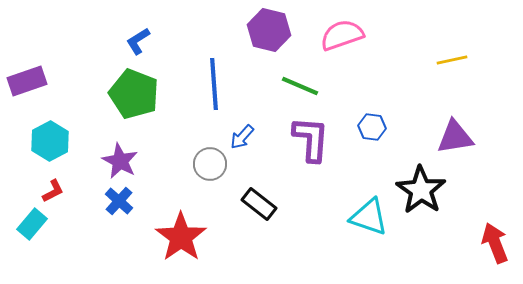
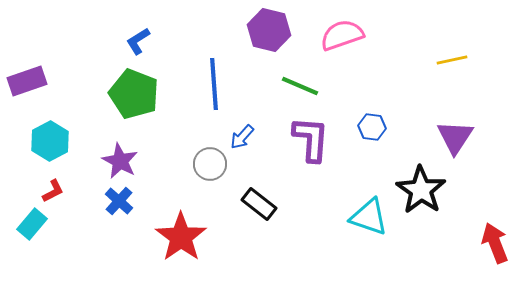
purple triangle: rotated 48 degrees counterclockwise
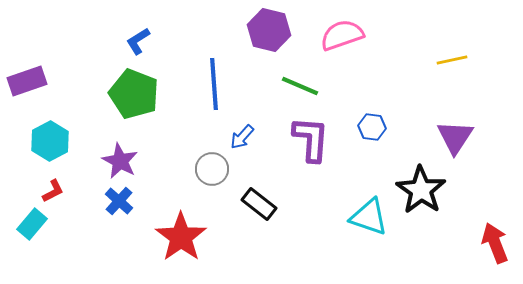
gray circle: moved 2 px right, 5 px down
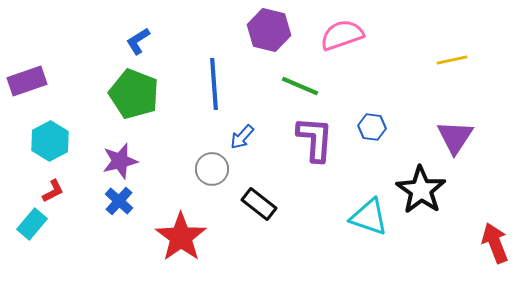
purple L-shape: moved 4 px right
purple star: rotated 30 degrees clockwise
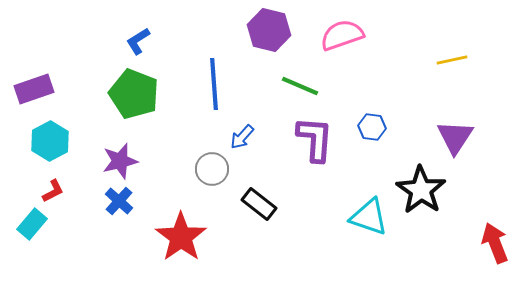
purple rectangle: moved 7 px right, 8 px down
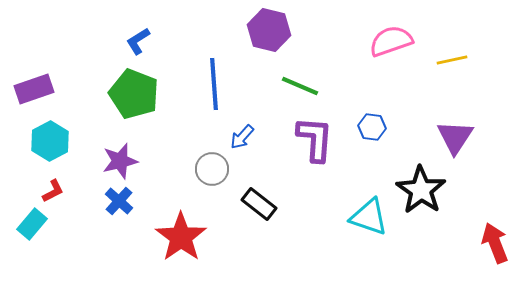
pink semicircle: moved 49 px right, 6 px down
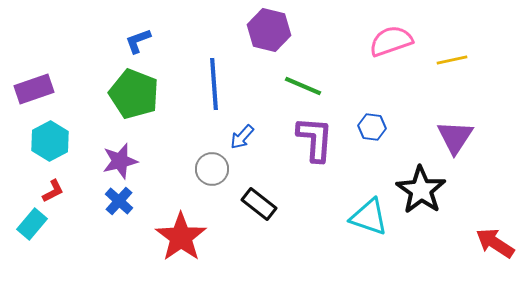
blue L-shape: rotated 12 degrees clockwise
green line: moved 3 px right
red arrow: rotated 36 degrees counterclockwise
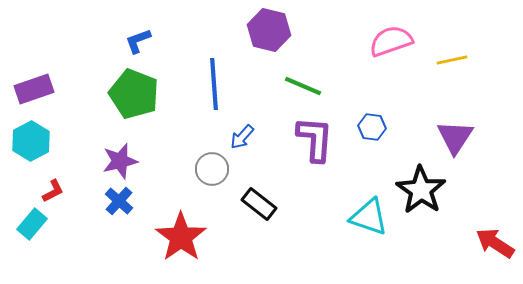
cyan hexagon: moved 19 px left
